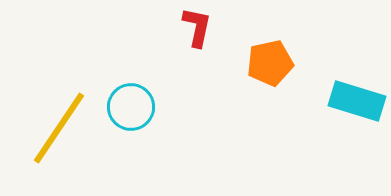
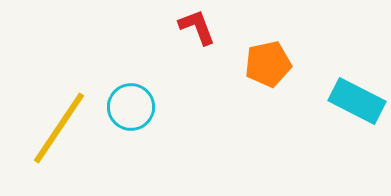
red L-shape: rotated 33 degrees counterclockwise
orange pentagon: moved 2 px left, 1 px down
cyan rectangle: rotated 10 degrees clockwise
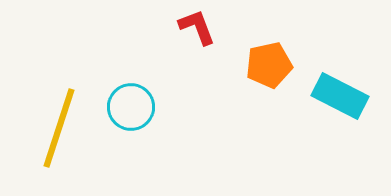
orange pentagon: moved 1 px right, 1 px down
cyan rectangle: moved 17 px left, 5 px up
yellow line: rotated 16 degrees counterclockwise
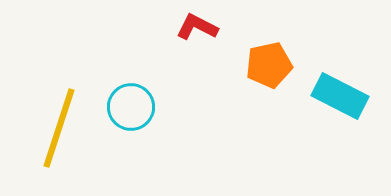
red L-shape: rotated 42 degrees counterclockwise
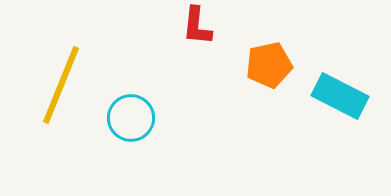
red L-shape: moved 1 px up; rotated 111 degrees counterclockwise
cyan circle: moved 11 px down
yellow line: moved 2 px right, 43 px up; rotated 4 degrees clockwise
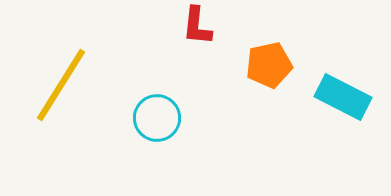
yellow line: rotated 10 degrees clockwise
cyan rectangle: moved 3 px right, 1 px down
cyan circle: moved 26 px right
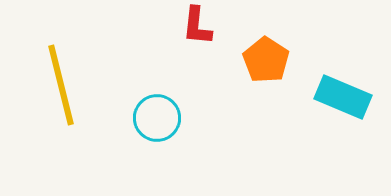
orange pentagon: moved 3 px left, 5 px up; rotated 27 degrees counterclockwise
yellow line: rotated 46 degrees counterclockwise
cyan rectangle: rotated 4 degrees counterclockwise
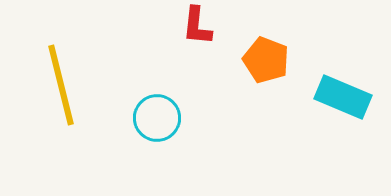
orange pentagon: rotated 12 degrees counterclockwise
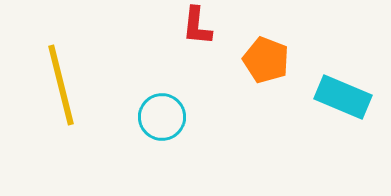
cyan circle: moved 5 px right, 1 px up
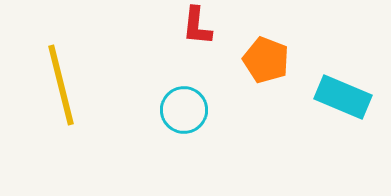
cyan circle: moved 22 px right, 7 px up
